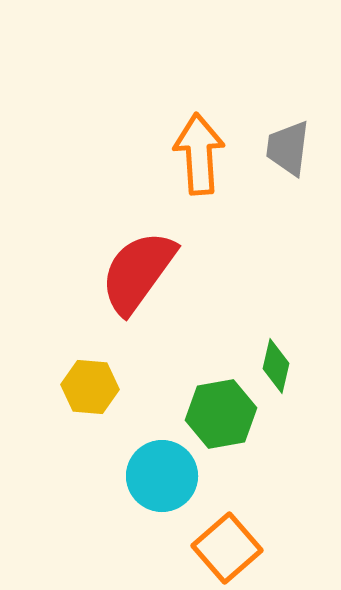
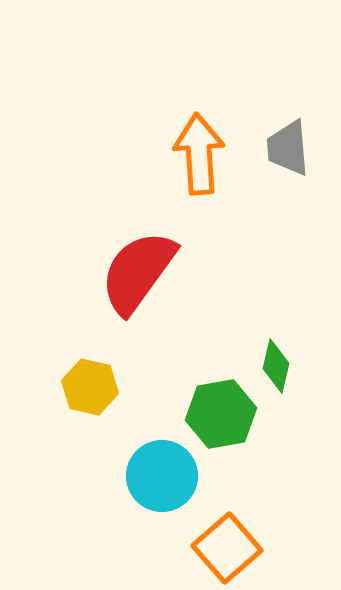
gray trapezoid: rotated 12 degrees counterclockwise
yellow hexagon: rotated 8 degrees clockwise
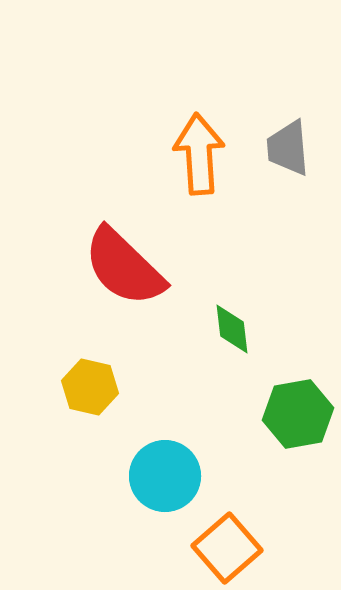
red semicircle: moved 14 px left, 5 px up; rotated 82 degrees counterclockwise
green diamond: moved 44 px left, 37 px up; rotated 20 degrees counterclockwise
green hexagon: moved 77 px right
cyan circle: moved 3 px right
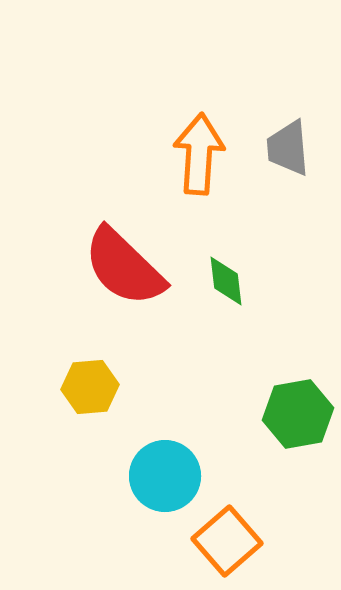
orange arrow: rotated 8 degrees clockwise
green diamond: moved 6 px left, 48 px up
yellow hexagon: rotated 18 degrees counterclockwise
orange square: moved 7 px up
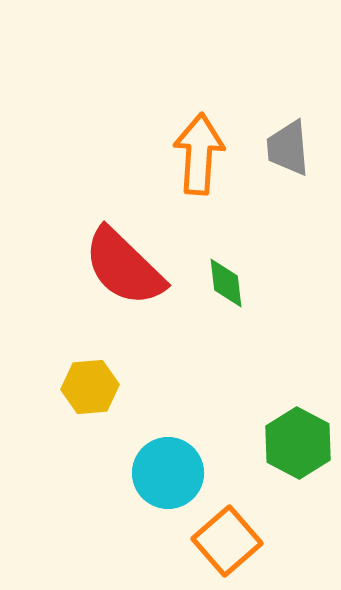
green diamond: moved 2 px down
green hexagon: moved 29 px down; rotated 22 degrees counterclockwise
cyan circle: moved 3 px right, 3 px up
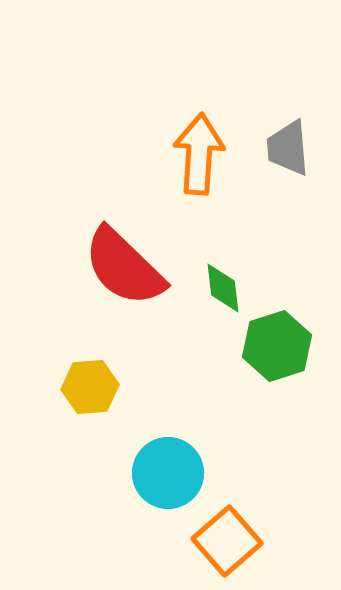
green diamond: moved 3 px left, 5 px down
green hexagon: moved 21 px left, 97 px up; rotated 14 degrees clockwise
